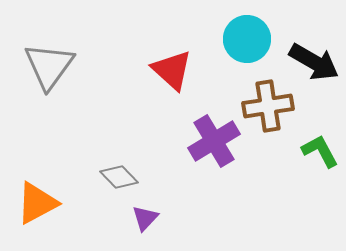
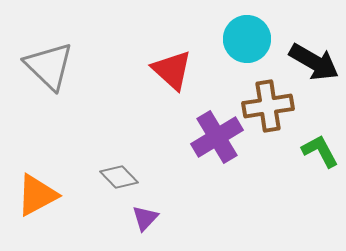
gray triangle: rotated 22 degrees counterclockwise
purple cross: moved 3 px right, 4 px up
orange triangle: moved 8 px up
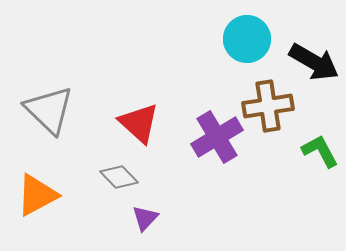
gray triangle: moved 44 px down
red triangle: moved 33 px left, 53 px down
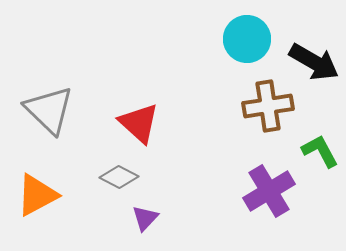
purple cross: moved 52 px right, 54 px down
gray diamond: rotated 18 degrees counterclockwise
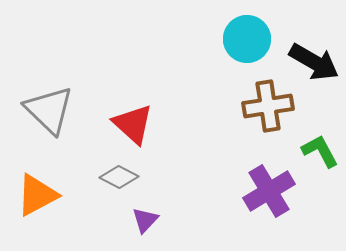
red triangle: moved 6 px left, 1 px down
purple triangle: moved 2 px down
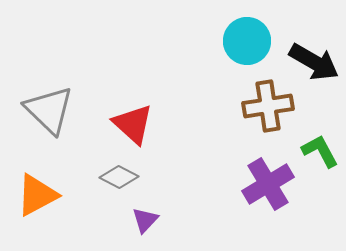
cyan circle: moved 2 px down
purple cross: moved 1 px left, 7 px up
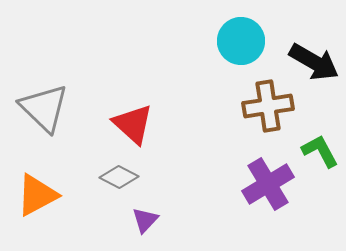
cyan circle: moved 6 px left
gray triangle: moved 5 px left, 2 px up
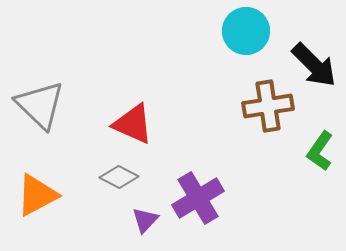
cyan circle: moved 5 px right, 10 px up
black arrow: moved 3 px down; rotated 15 degrees clockwise
gray triangle: moved 4 px left, 3 px up
red triangle: rotated 18 degrees counterclockwise
green L-shape: rotated 117 degrees counterclockwise
purple cross: moved 70 px left, 14 px down
